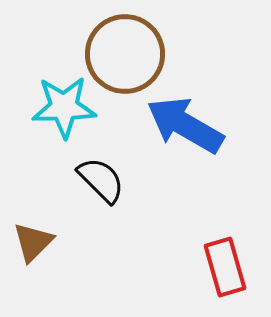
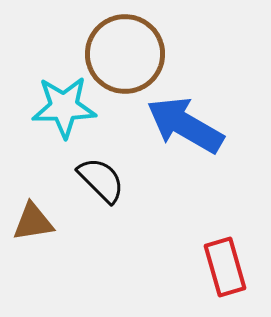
brown triangle: moved 20 px up; rotated 36 degrees clockwise
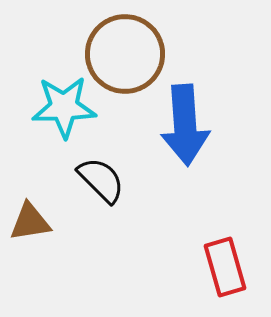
blue arrow: rotated 124 degrees counterclockwise
brown triangle: moved 3 px left
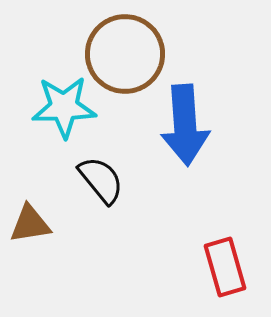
black semicircle: rotated 6 degrees clockwise
brown triangle: moved 2 px down
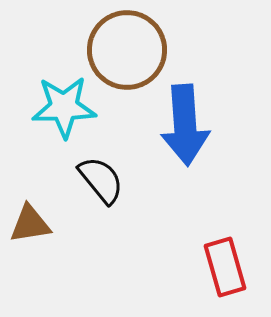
brown circle: moved 2 px right, 4 px up
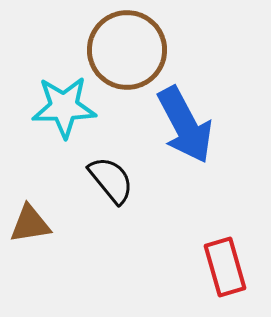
blue arrow: rotated 24 degrees counterclockwise
black semicircle: moved 10 px right
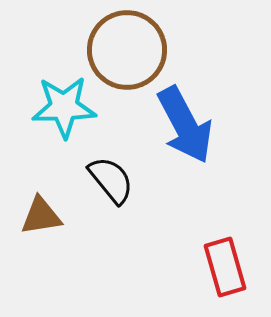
brown triangle: moved 11 px right, 8 px up
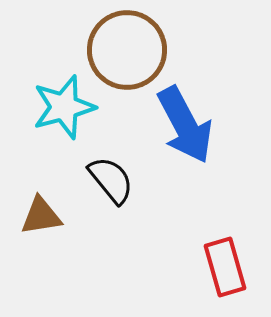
cyan star: rotated 14 degrees counterclockwise
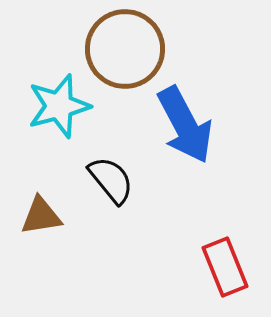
brown circle: moved 2 px left, 1 px up
cyan star: moved 5 px left, 1 px up
red rectangle: rotated 6 degrees counterclockwise
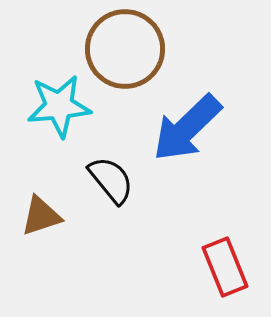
cyan star: rotated 10 degrees clockwise
blue arrow: moved 2 px right, 3 px down; rotated 74 degrees clockwise
brown triangle: rotated 9 degrees counterclockwise
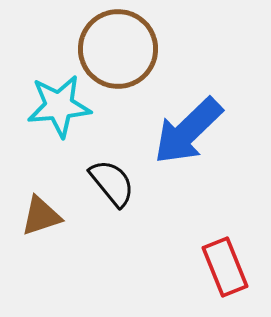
brown circle: moved 7 px left
blue arrow: moved 1 px right, 3 px down
black semicircle: moved 1 px right, 3 px down
